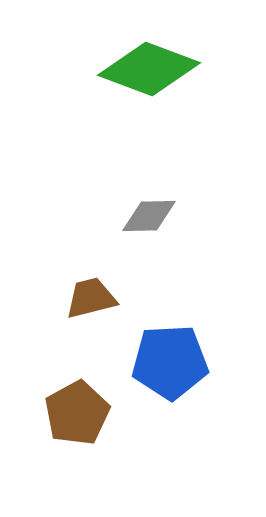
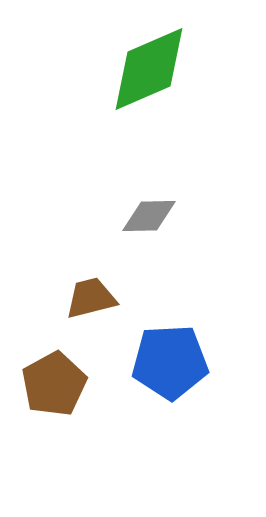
green diamond: rotated 44 degrees counterclockwise
brown pentagon: moved 23 px left, 29 px up
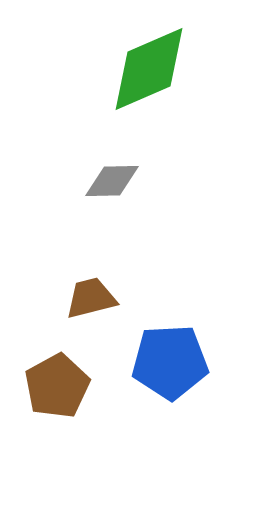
gray diamond: moved 37 px left, 35 px up
brown pentagon: moved 3 px right, 2 px down
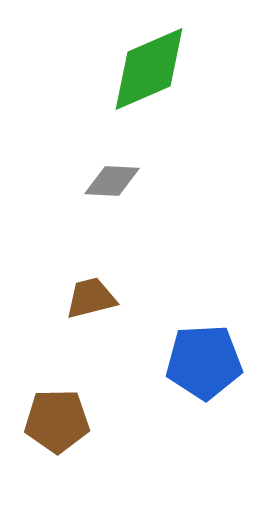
gray diamond: rotated 4 degrees clockwise
blue pentagon: moved 34 px right
brown pentagon: moved 35 px down; rotated 28 degrees clockwise
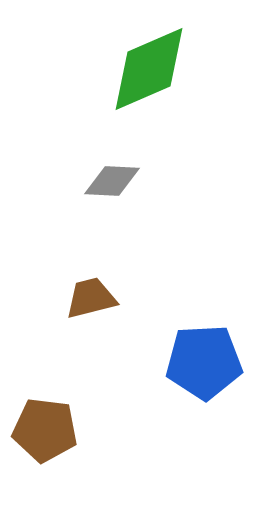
brown pentagon: moved 12 px left, 9 px down; rotated 8 degrees clockwise
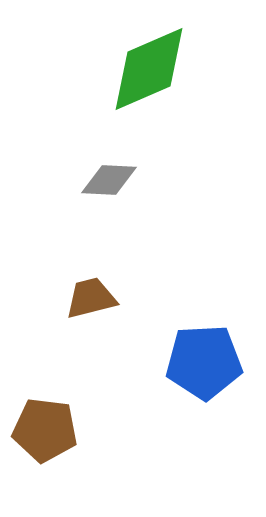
gray diamond: moved 3 px left, 1 px up
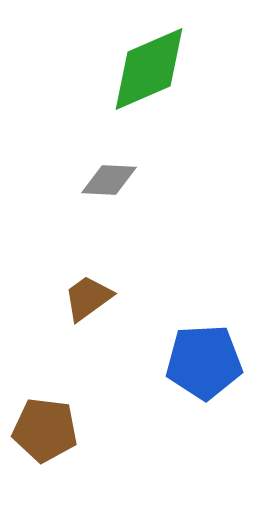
brown trapezoid: moved 3 px left; rotated 22 degrees counterclockwise
